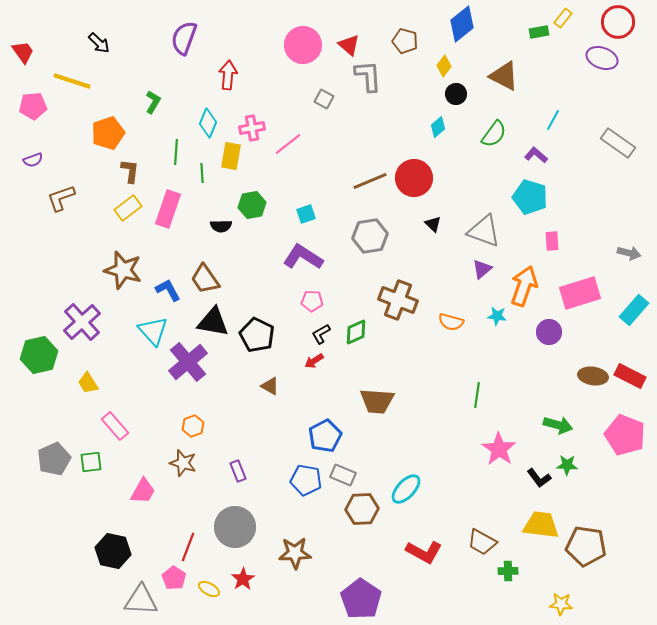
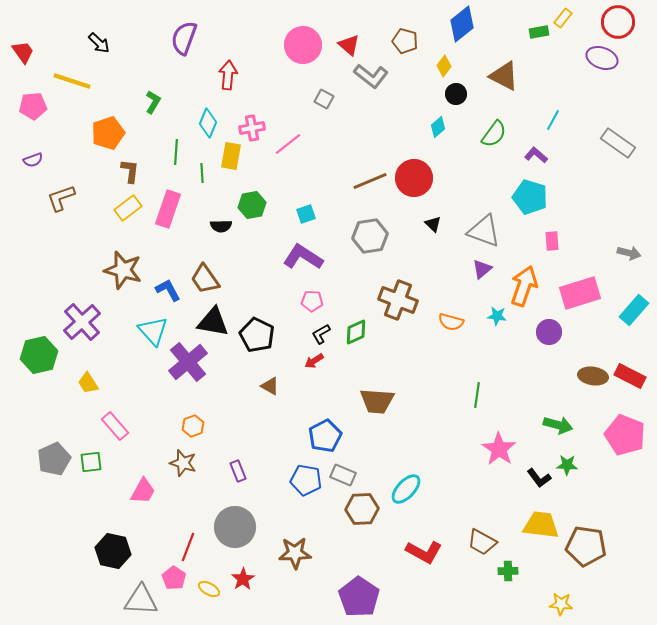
gray L-shape at (368, 76): moved 3 px right; rotated 132 degrees clockwise
purple pentagon at (361, 599): moved 2 px left, 2 px up
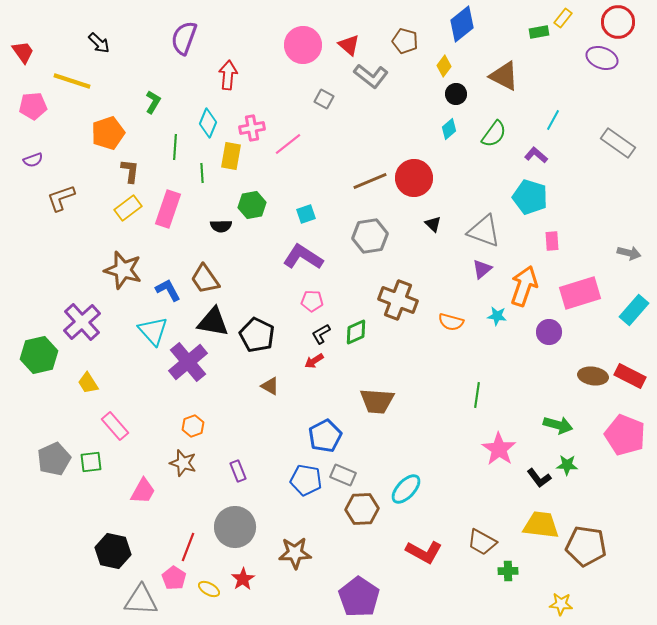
cyan diamond at (438, 127): moved 11 px right, 2 px down
green line at (176, 152): moved 1 px left, 5 px up
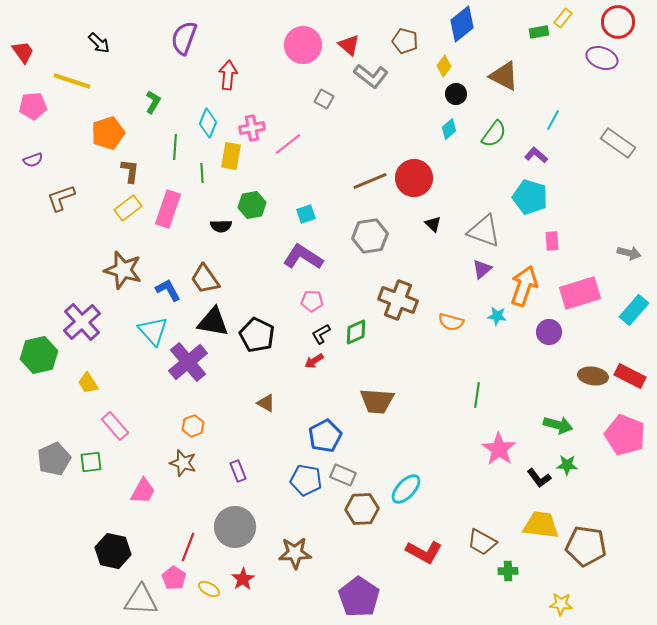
brown triangle at (270, 386): moved 4 px left, 17 px down
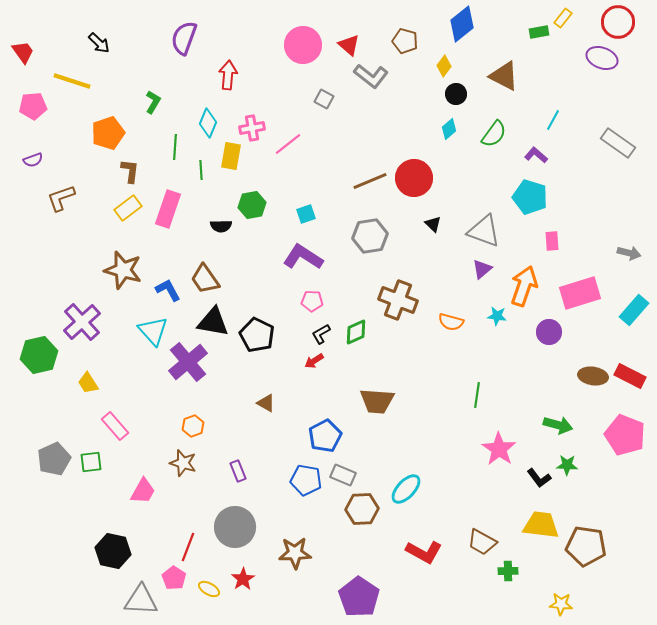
green line at (202, 173): moved 1 px left, 3 px up
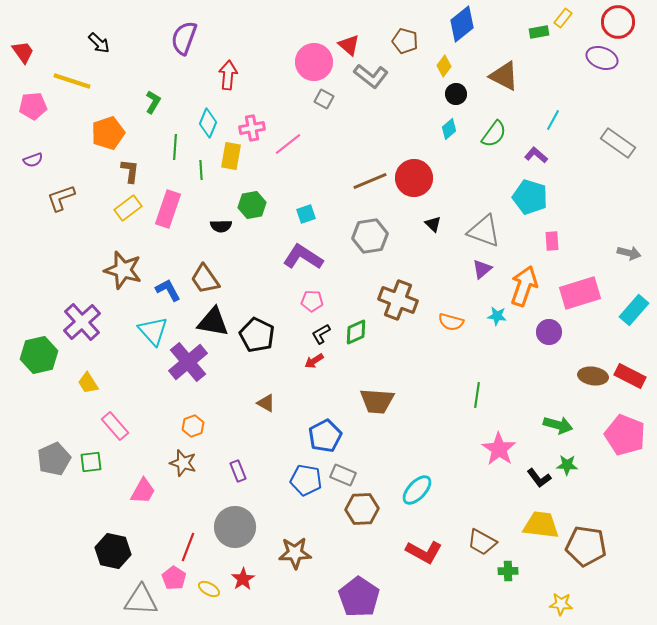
pink circle at (303, 45): moved 11 px right, 17 px down
cyan ellipse at (406, 489): moved 11 px right, 1 px down
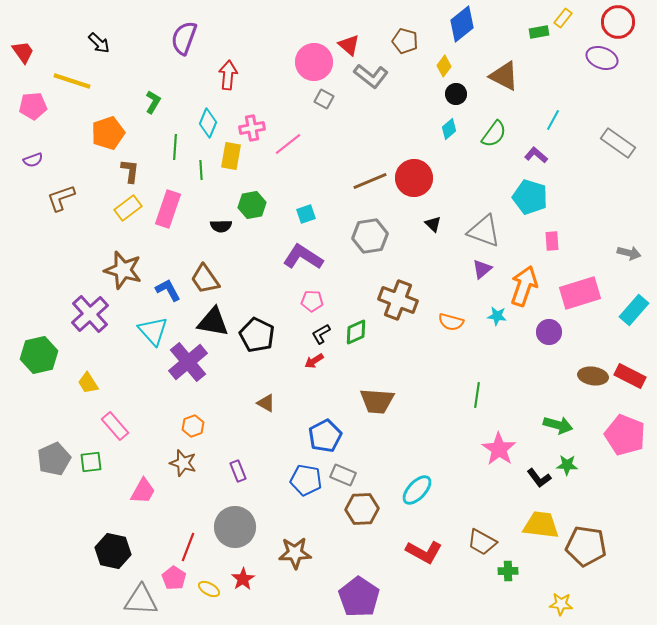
purple cross at (82, 322): moved 8 px right, 8 px up
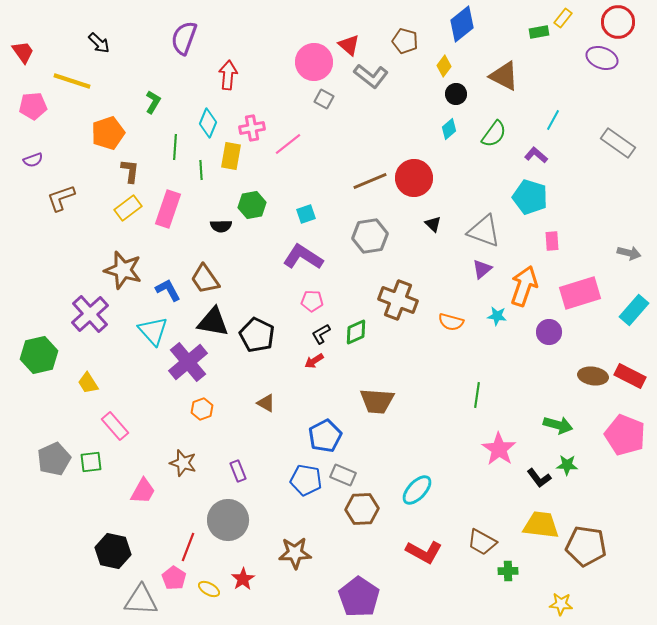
orange hexagon at (193, 426): moved 9 px right, 17 px up
gray circle at (235, 527): moved 7 px left, 7 px up
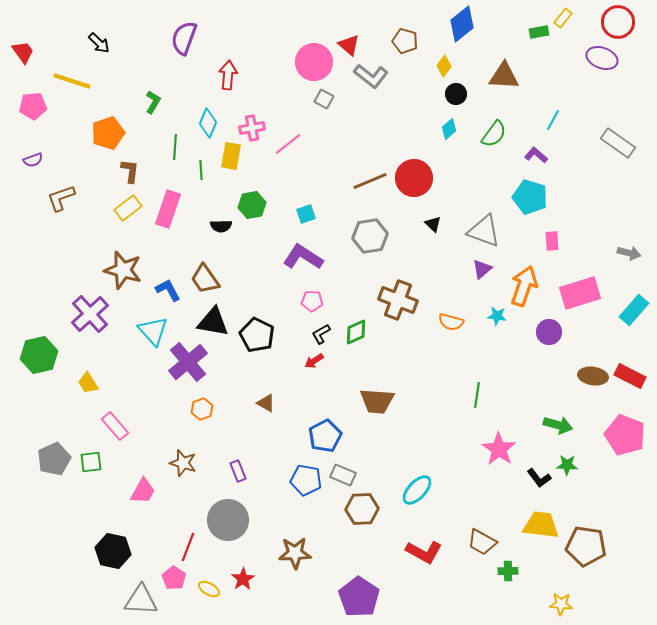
brown triangle at (504, 76): rotated 24 degrees counterclockwise
